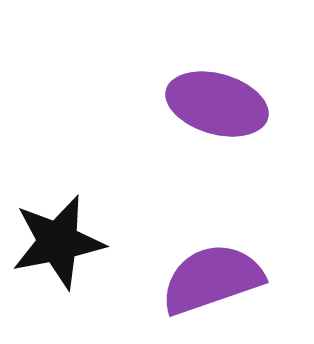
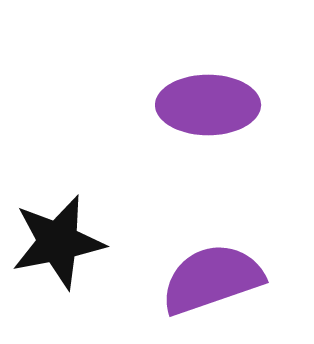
purple ellipse: moved 9 px left, 1 px down; rotated 16 degrees counterclockwise
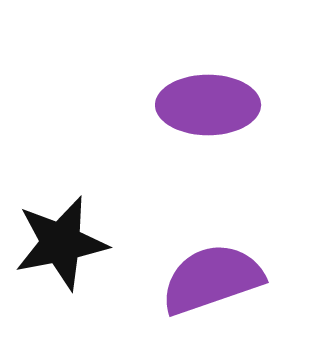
black star: moved 3 px right, 1 px down
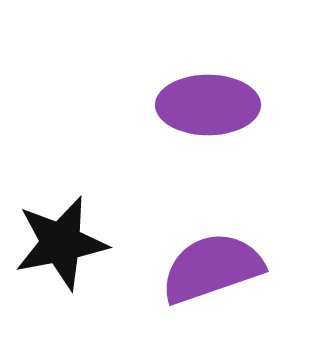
purple semicircle: moved 11 px up
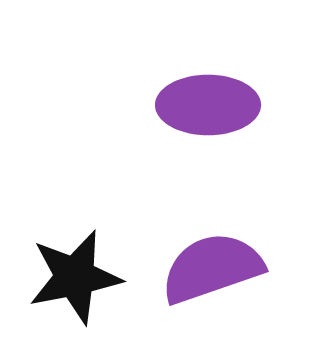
black star: moved 14 px right, 34 px down
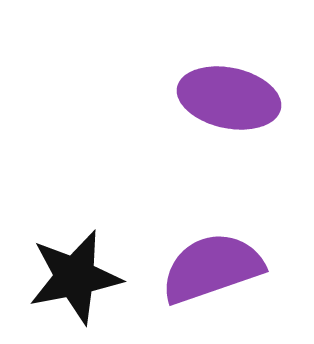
purple ellipse: moved 21 px right, 7 px up; rotated 12 degrees clockwise
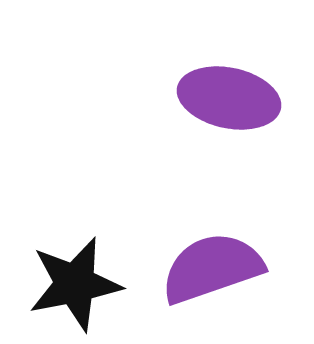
black star: moved 7 px down
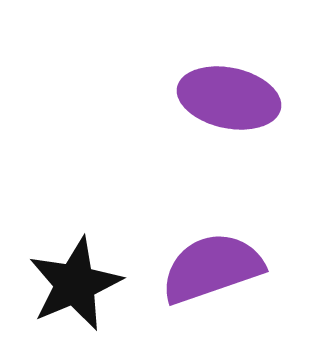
black star: rotated 12 degrees counterclockwise
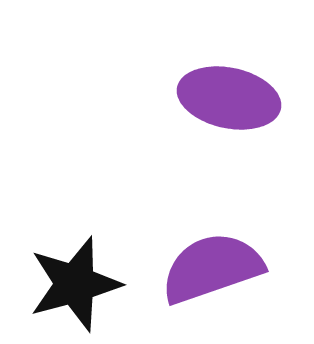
black star: rotated 8 degrees clockwise
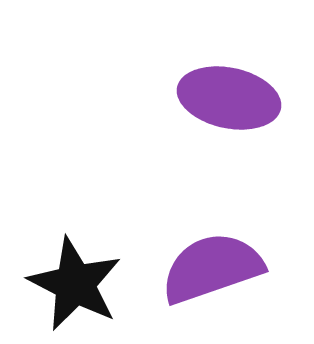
black star: rotated 30 degrees counterclockwise
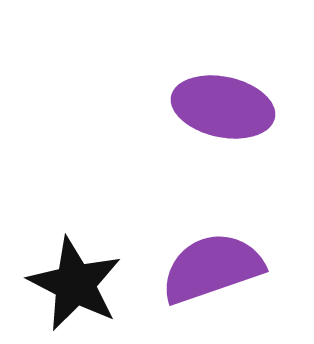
purple ellipse: moved 6 px left, 9 px down
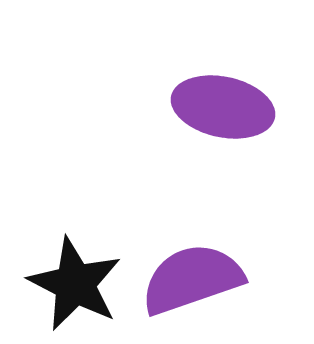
purple semicircle: moved 20 px left, 11 px down
